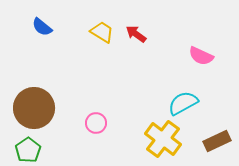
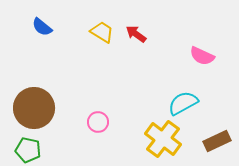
pink semicircle: moved 1 px right
pink circle: moved 2 px right, 1 px up
green pentagon: rotated 25 degrees counterclockwise
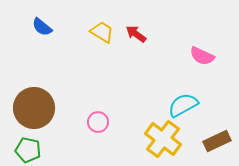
cyan semicircle: moved 2 px down
